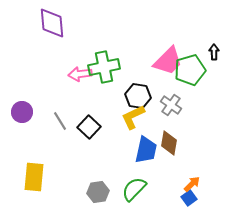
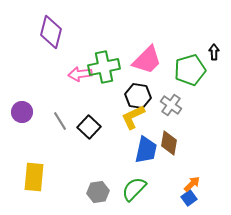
purple diamond: moved 1 px left, 9 px down; rotated 20 degrees clockwise
pink trapezoid: moved 21 px left, 1 px up
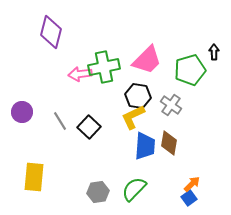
blue trapezoid: moved 1 px left, 4 px up; rotated 8 degrees counterclockwise
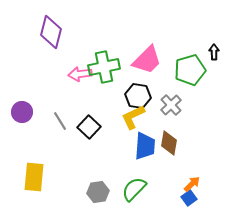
gray cross: rotated 10 degrees clockwise
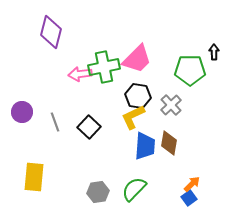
pink trapezoid: moved 10 px left, 1 px up
green pentagon: rotated 16 degrees clockwise
gray line: moved 5 px left, 1 px down; rotated 12 degrees clockwise
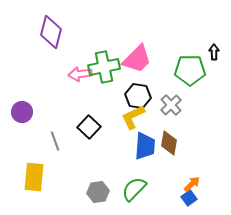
gray line: moved 19 px down
